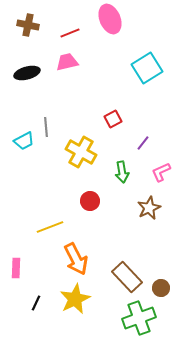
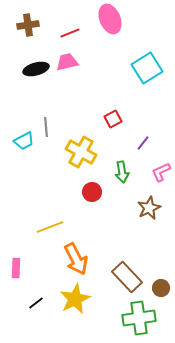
brown cross: rotated 20 degrees counterclockwise
black ellipse: moved 9 px right, 4 px up
red circle: moved 2 px right, 9 px up
black line: rotated 28 degrees clockwise
green cross: rotated 12 degrees clockwise
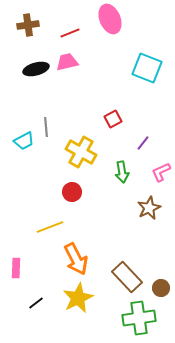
cyan square: rotated 36 degrees counterclockwise
red circle: moved 20 px left
yellow star: moved 3 px right, 1 px up
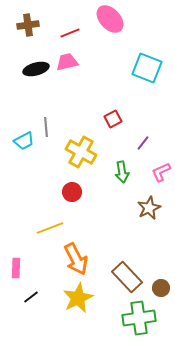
pink ellipse: rotated 20 degrees counterclockwise
yellow line: moved 1 px down
black line: moved 5 px left, 6 px up
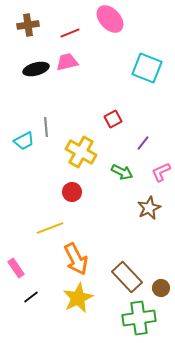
green arrow: rotated 55 degrees counterclockwise
pink rectangle: rotated 36 degrees counterclockwise
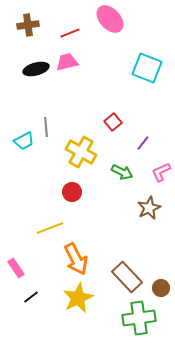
red square: moved 3 px down; rotated 12 degrees counterclockwise
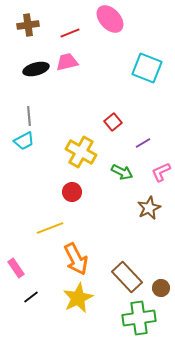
gray line: moved 17 px left, 11 px up
purple line: rotated 21 degrees clockwise
